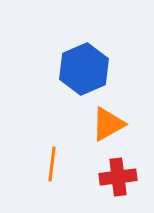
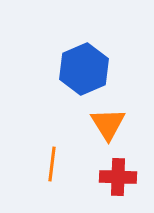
orange triangle: rotated 33 degrees counterclockwise
red cross: rotated 9 degrees clockwise
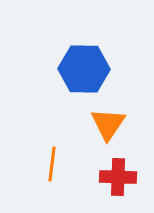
blue hexagon: rotated 24 degrees clockwise
orange triangle: rotated 6 degrees clockwise
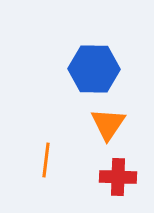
blue hexagon: moved 10 px right
orange line: moved 6 px left, 4 px up
